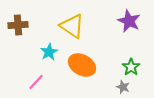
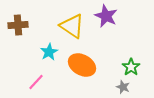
purple star: moved 23 px left, 5 px up
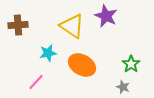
cyan star: moved 1 px left, 1 px down; rotated 18 degrees clockwise
green star: moved 3 px up
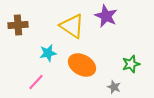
green star: rotated 18 degrees clockwise
gray star: moved 9 px left
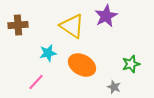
purple star: rotated 20 degrees clockwise
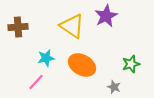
brown cross: moved 2 px down
cyan star: moved 2 px left, 5 px down
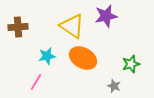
purple star: rotated 15 degrees clockwise
cyan star: moved 1 px right, 2 px up
orange ellipse: moved 1 px right, 7 px up
pink line: rotated 12 degrees counterclockwise
gray star: moved 1 px up
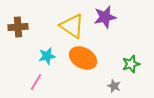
purple star: moved 1 px left, 1 px down
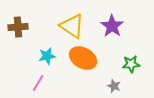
purple star: moved 7 px right, 9 px down; rotated 25 degrees counterclockwise
green star: rotated 12 degrees clockwise
pink line: moved 2 px right, 1 px down
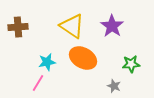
cyan star: moved 6 px down
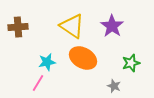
green star: moved 1 px up; rotated 12 degrees counterclockwise
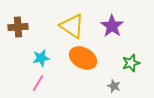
cyan star: moved 6 px left, 4 px up
